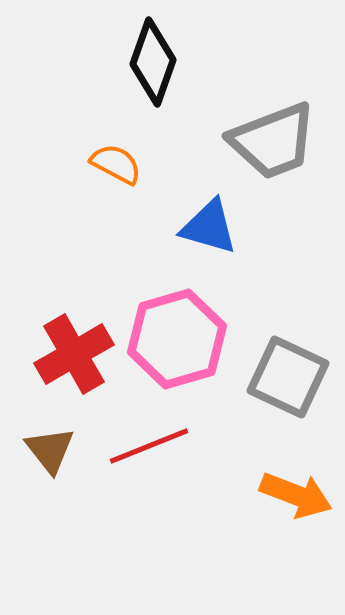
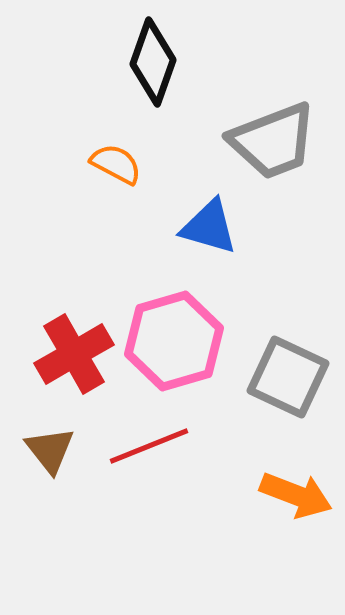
pink hexagon: moved 3 px left, 2 px down
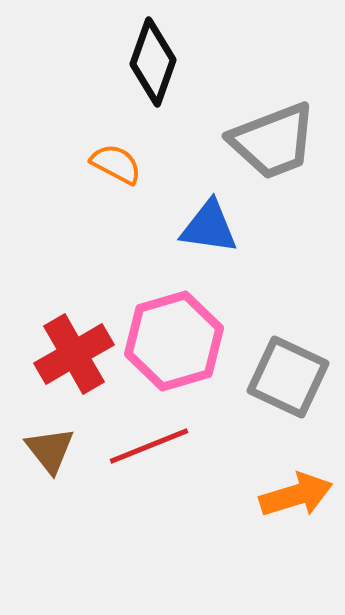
blue triangle: rotated 8 degrees counterclockwise
orange arrow: rotated 38 degrees counterclockwise
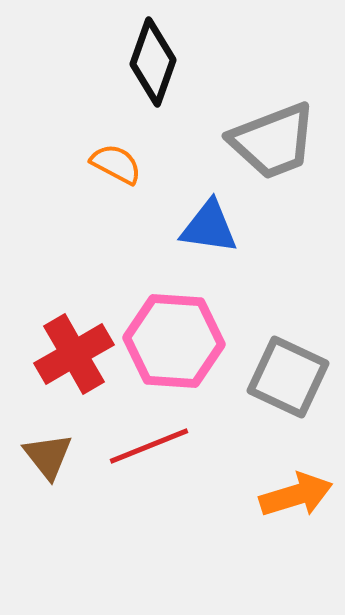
pink hexagon: rotated 20 degrees clockwise
brown triangle: moved 2 px left, 6 px down
